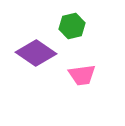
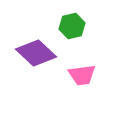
purple diamond: rotated 9 degrees clockwise
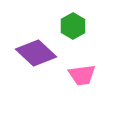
green hexagon: moved 1 px right; rotated 15 degrees counterclockwise
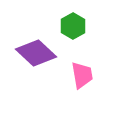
pink trapezoid: rotated 92 degrees counterclockwise
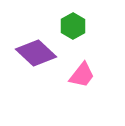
pink trapezoid: rotated 48 degrees clockwise
